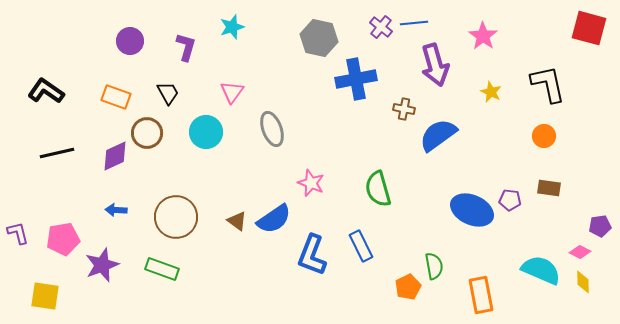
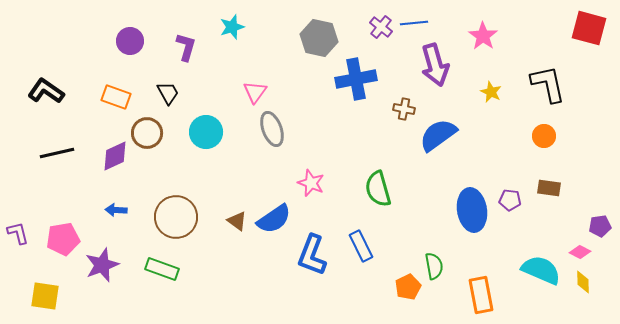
pink triangle at (232, 92): moved 23 px right
blue ellipse at (472, 210): rotated 57 degrees clockwise
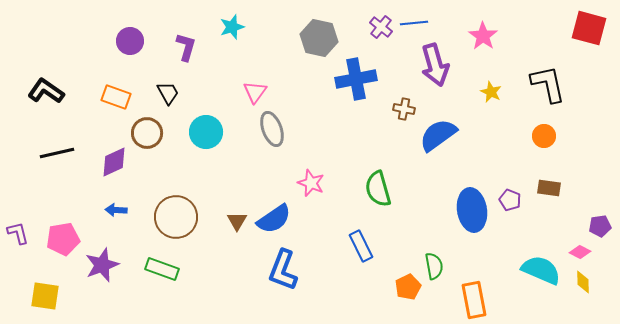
purple diamond at (115, 156): moved 1 px left, 6 px down
purple pentagon at (510, 200): rotated 15 degrees clockwise
brown triangle at (237, 221): rotated 25 degrees clockwise
blue L-shape at (312, 255): moved 29 px left, 15 px down
orange rectangle at (481, 295): moved 7 px left, 5 px down
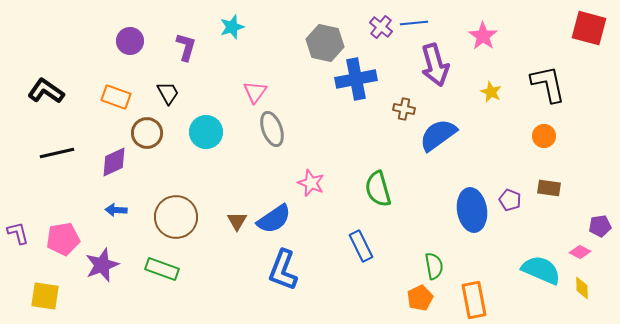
gray hexagon at (319, 38): moved 6 px right, 5 px down
yellow diamond at (583, 282): moved 1 px left, 6 px down
orange pentagon at (408, 287): moved 12 px right, 11 px down
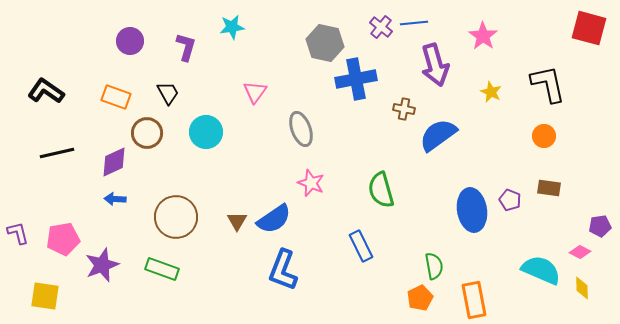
cyan star at (232, 27): rotated 10 degrees clockwise
gray ellipse at (272, 129): moved 29 px right
green semicircle at (378, 189): moved 3 px right, 1 px down
blue arrow at (116, 210): moved 1 px left, 11 px up
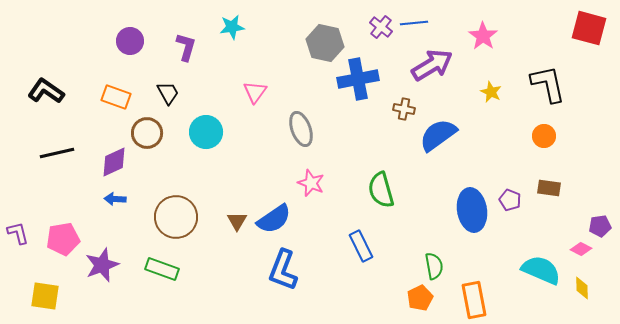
purple arrow at (435, 65): moved 3 px left; rotated 105 degrees counterclockwise
blue cross at (356, 79): moved 2 px right
pink diamond at (580, 252): moved 1 px right, 3 px up
